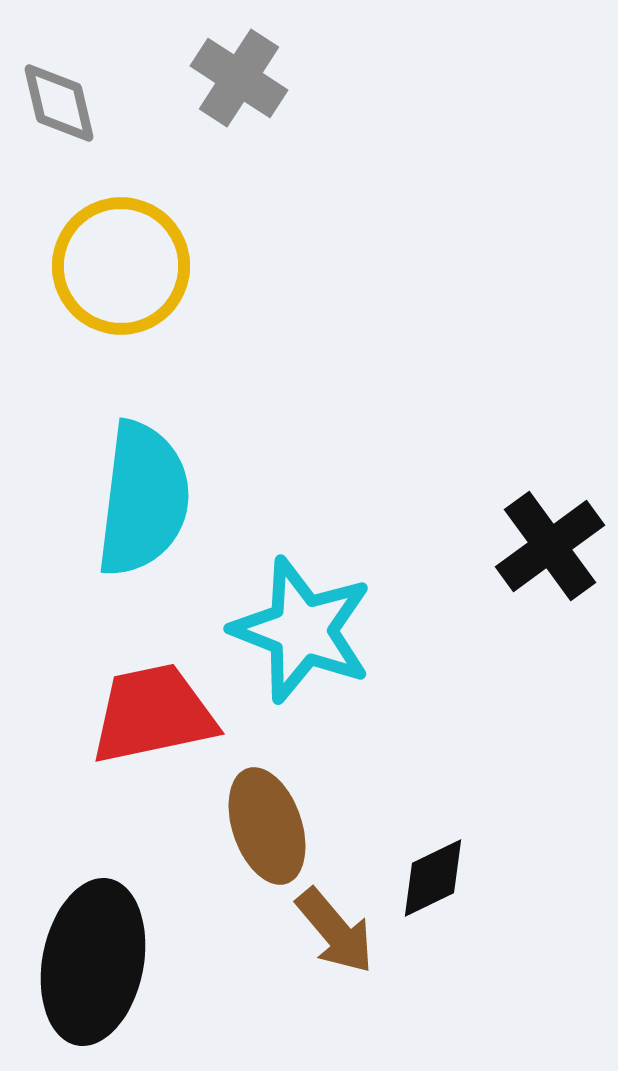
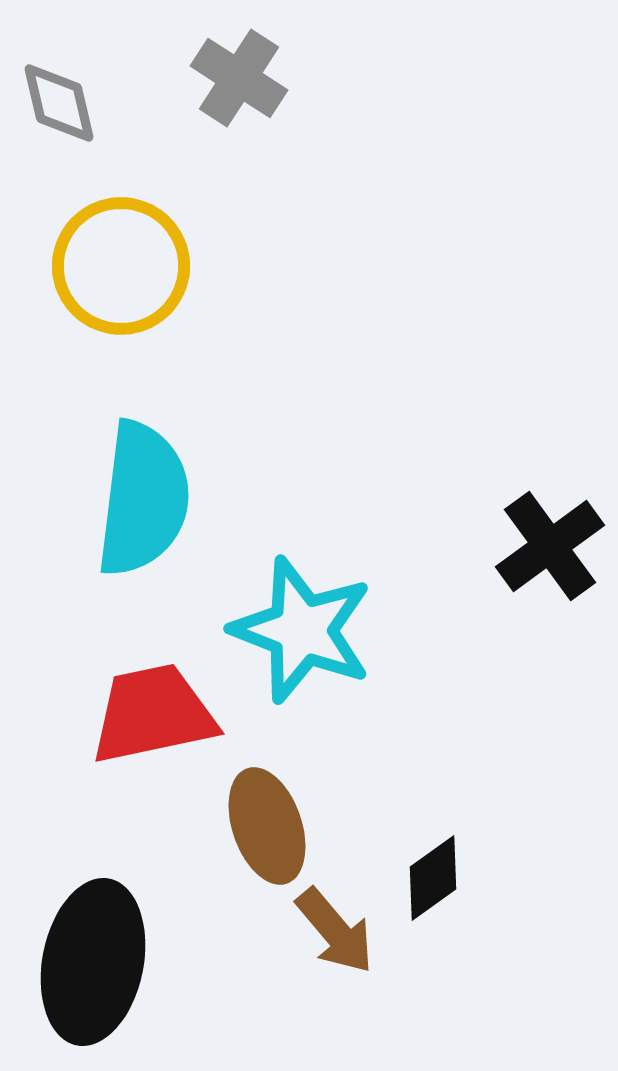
black diamond: rotated 10 degrees counterclockwise
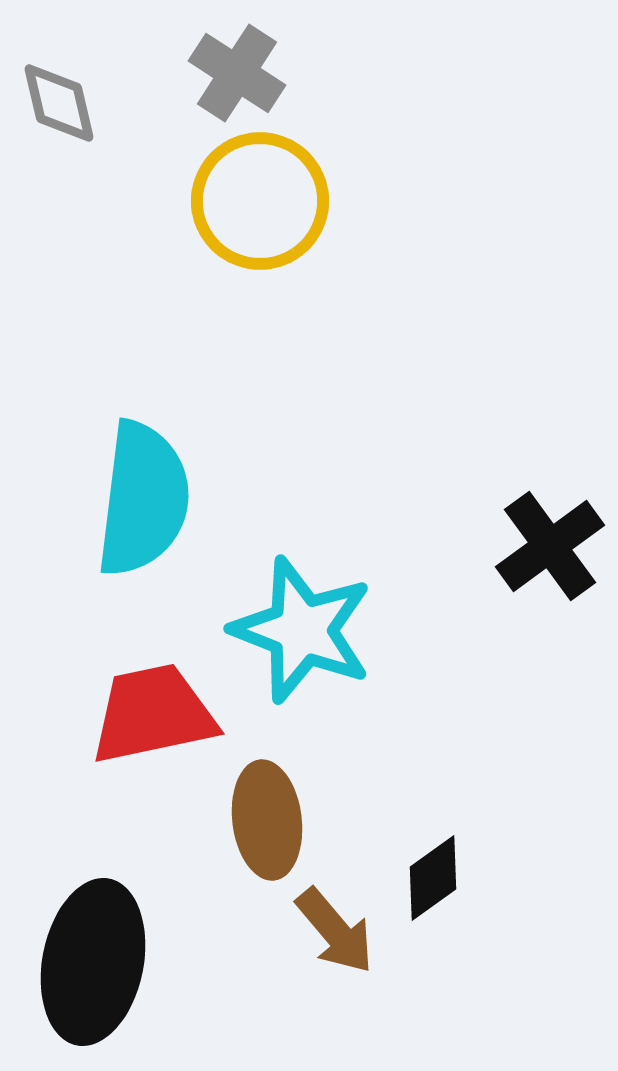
gray cross: moved 2 px left, 5 px up
yellow circle: moved 139 px right, 65 px up
brown ellipse: moved 6 px up; rotated 12 degrees clockwise
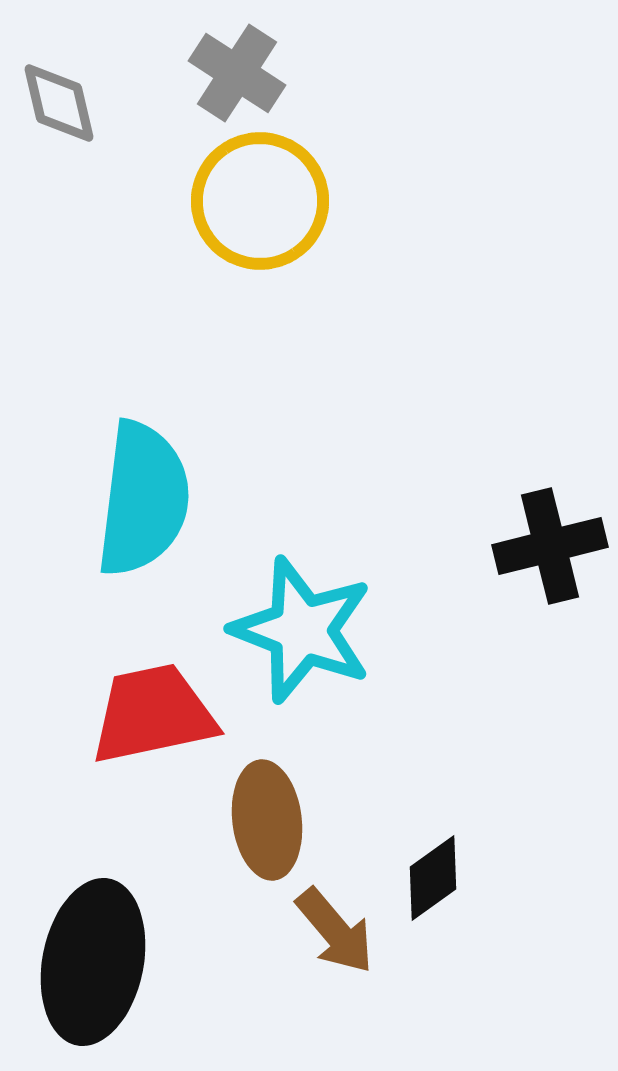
black cross: rotated 22 degrees clockwise
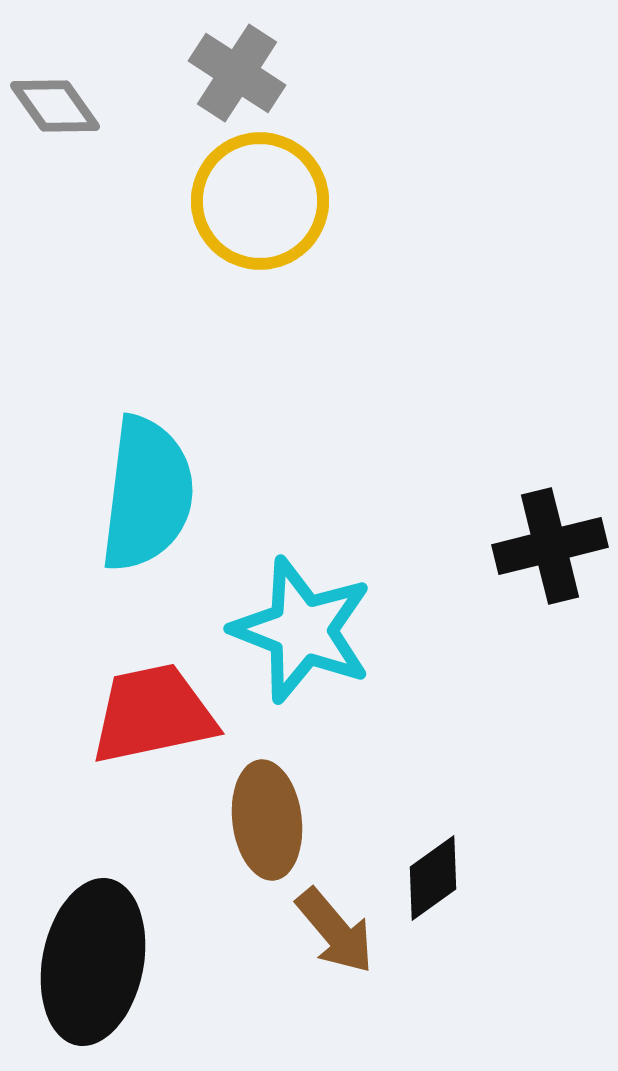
gray diamond: moved 4 px left, 3 px down; rotated 22 degrees counterclockwise
cyan semicircle: moved 4 px right, 5 px up
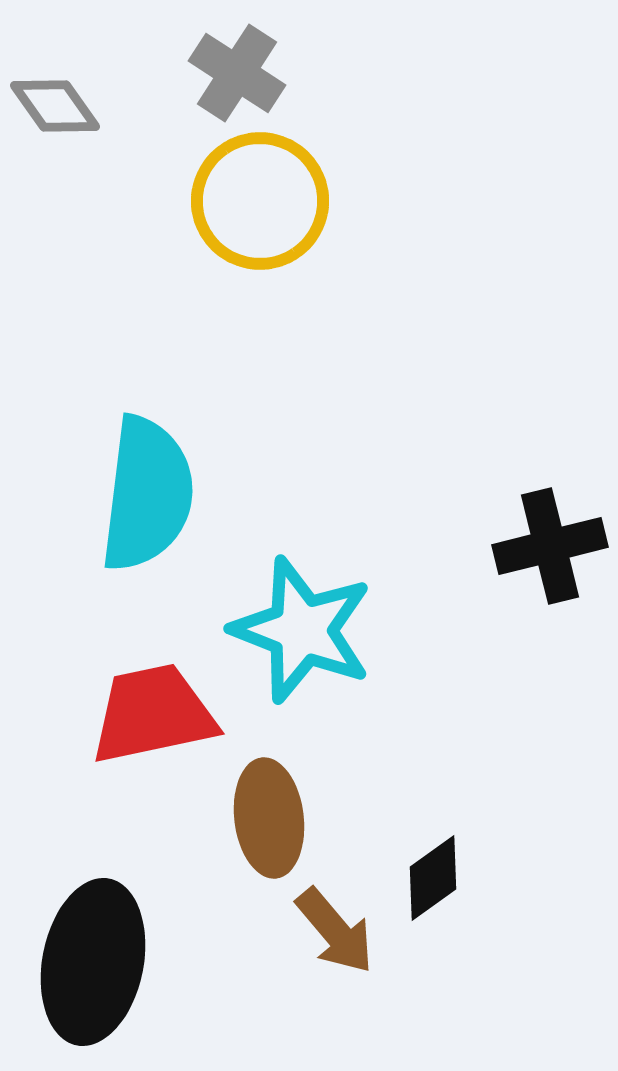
brown ellipse: moved 2 px right, 2 px up
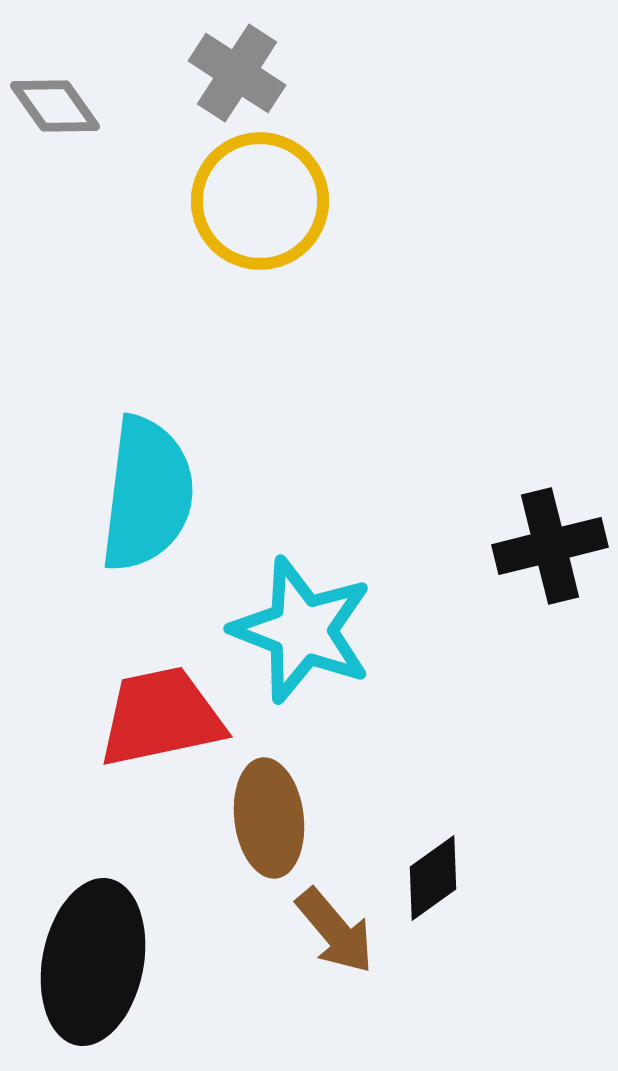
red trapezoid: moved 8 px right, 3 px down
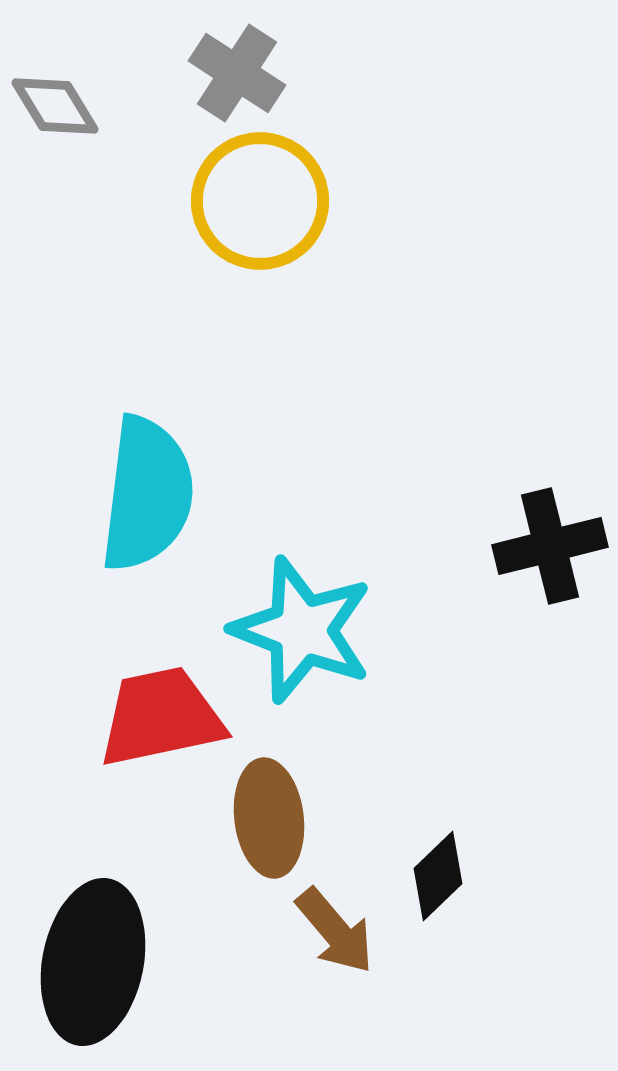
gray diamond: rotated 4 degrees clockwise
black diamond: moved 5 px right, 2 px up; rotated 8 degrees counterclockwise
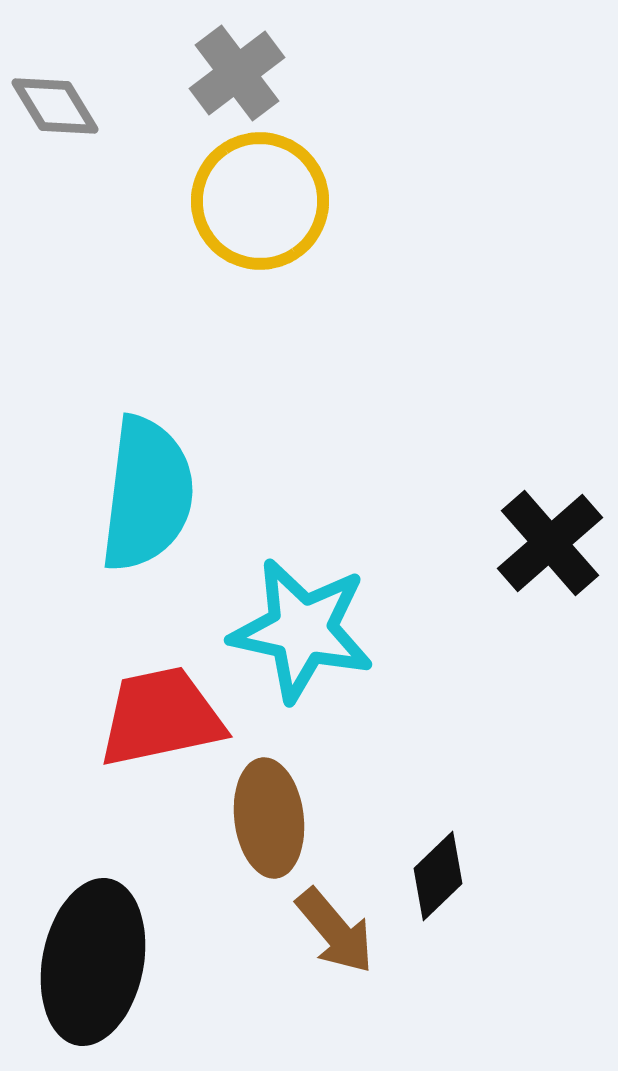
gray cross: rotated 20 degrees clockwise
black cross: moved 3 px up; rotated 27 degrees counterclockwise
cyan star: rotated 9 degrees counterclockwise
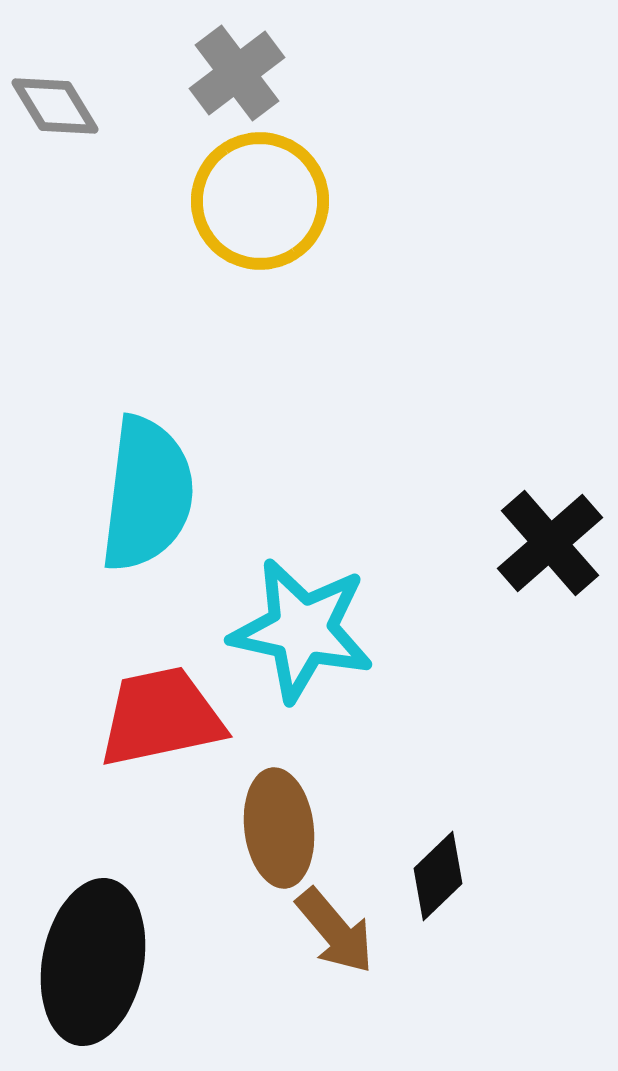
brown ellipse: moved 10 px right, 10 px down
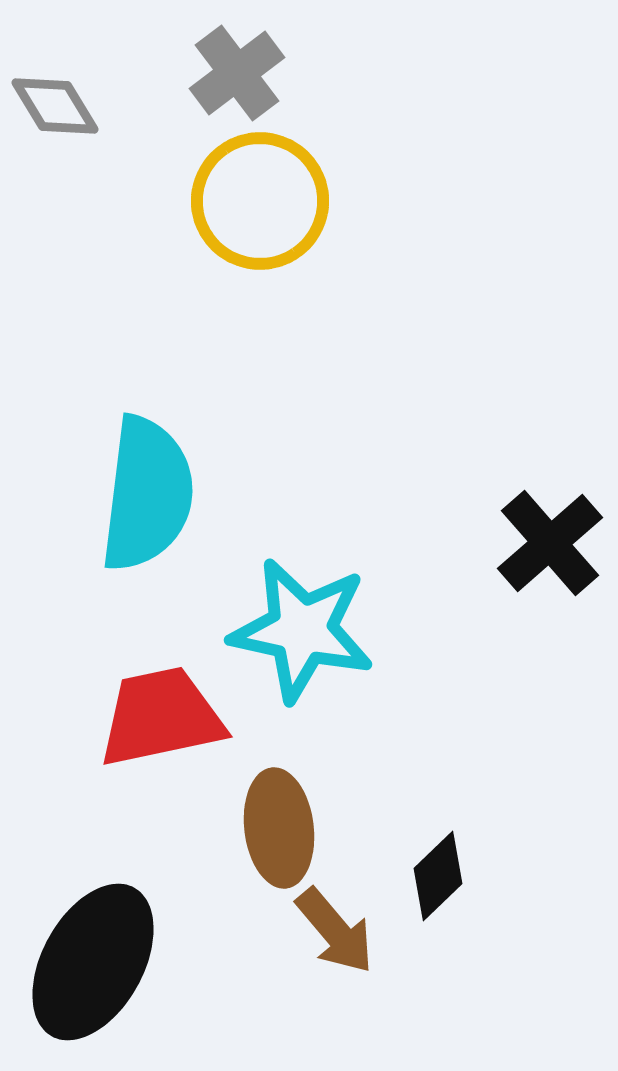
black ellipse: rotated 18 degrees clockwise
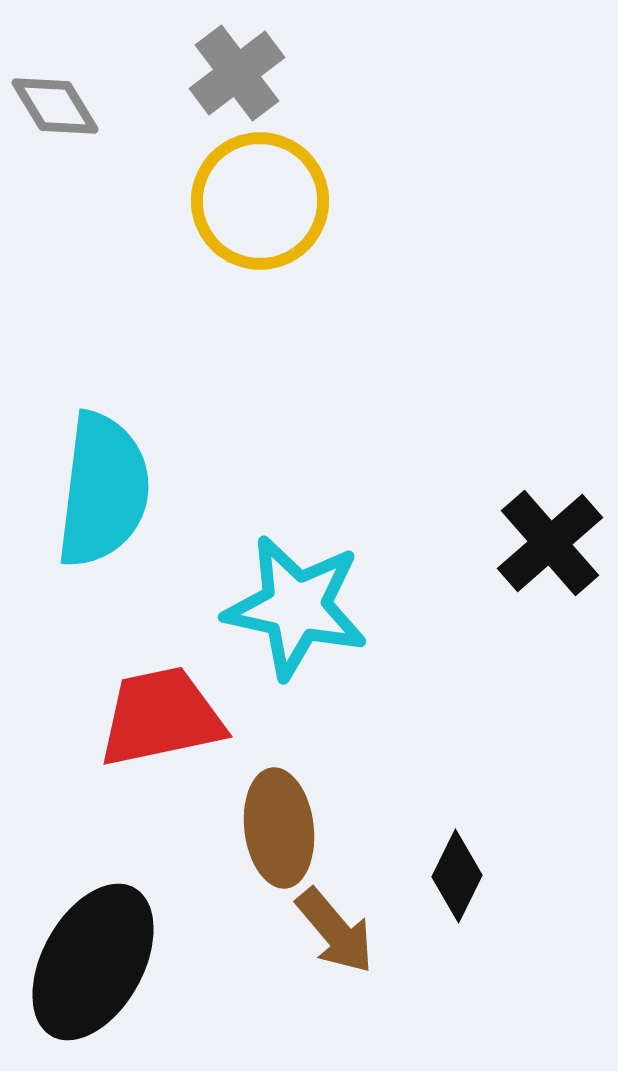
cyan semicircle: moved 44 px left, 4 px up
cyan star: moved 6 px left, 23 px up
black diamond: moved 19 px right; rotated 20 degrees counterclockwise
